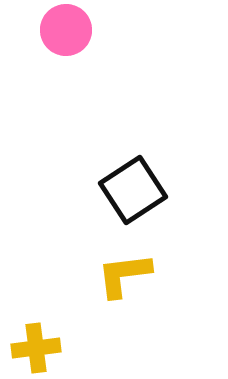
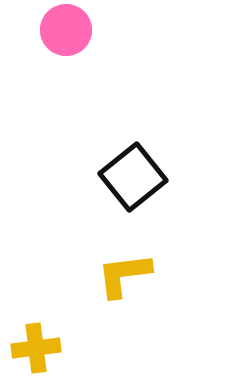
black square: moved 13 px up; rotated 6 degrees counterclockwise
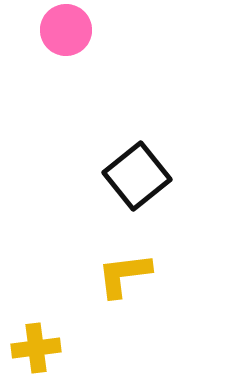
black square: moved 4 px right, 1 px up
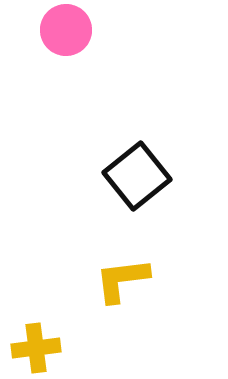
yellow L-shape: moved 2 px left, 5 px down
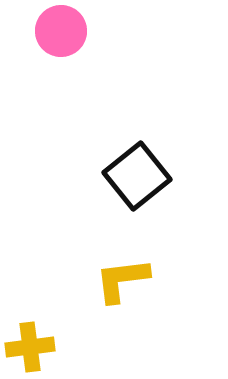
pink circle: moved 5 px left, 1 px down
yellow cross: moved 6 px left, 1 px up
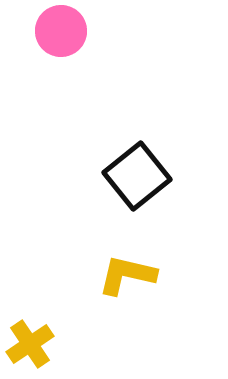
yellow L-shape: moved 5 px right, 5 px up; rotated 20 degrees clockwise
yellow cross: moved 3 px up; rotated 27 degrees counterclockwise
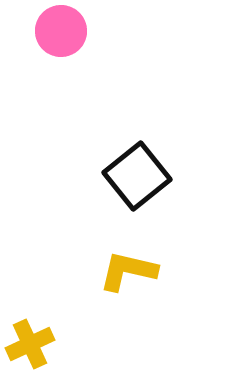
yellow L-shape: moved 1 px right, 4 px up
yellow cross: rotated 9 degrees clockwise
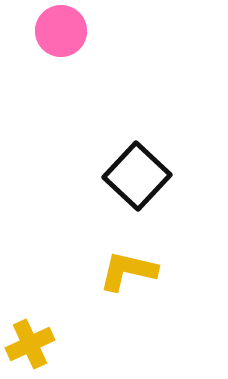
black square: rotated 8 degrees counterclockwise
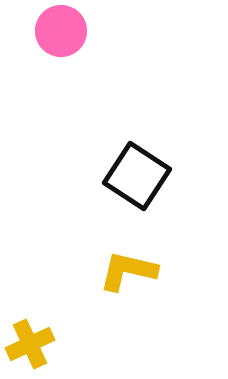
black square: rotated 10 degrees counterclockwise
